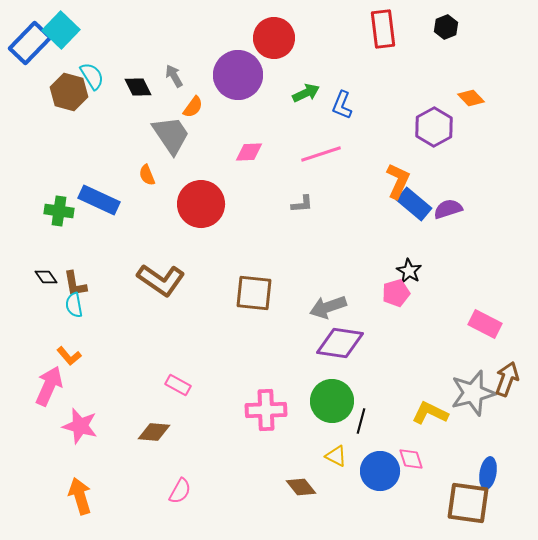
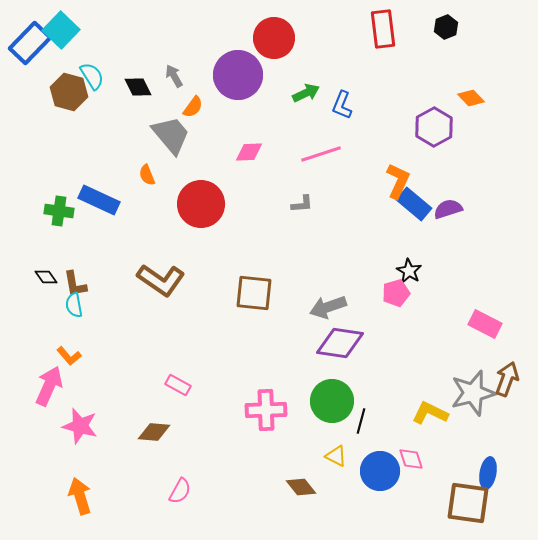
gray trapezoid at (171, 135): rotated 6 degrees counterclockwise
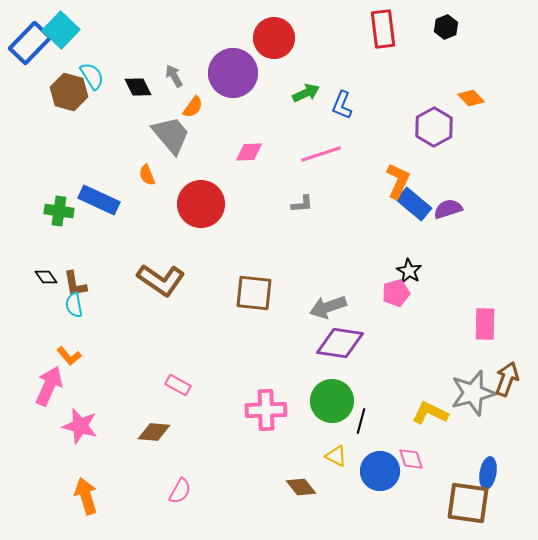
purple circle at (238, 75): moved 5 px left, 2 px up
pink rectangle at (485, 324): rotated 64 degrees clockwise
orange arrow at (80, 496): moved 6 px right
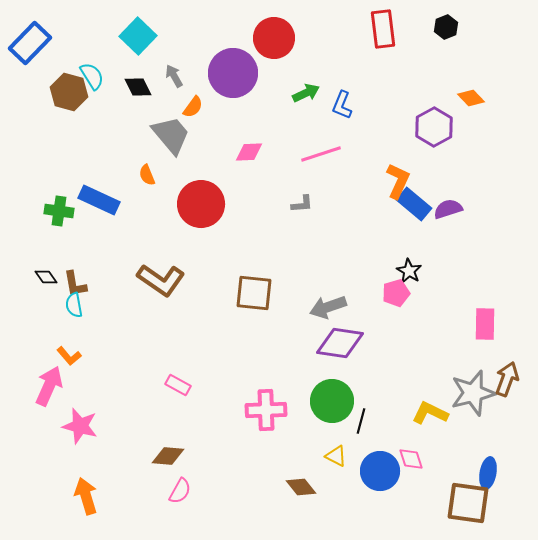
cyan square at (61, 30): moved 77 px right, 6 px down
brown diamond at (154, 432): moved 14 px right, 24 px down
